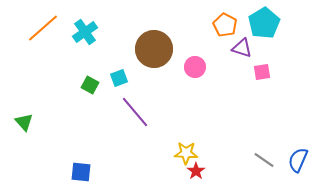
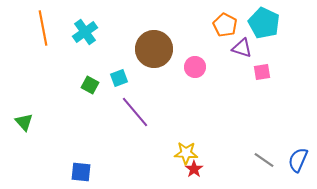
cyan pentagon: rotated 16 degrees counterclockwise
orange line: rotated 60 degrees counterclockwise
red star: moved 2 px left, 2 px up
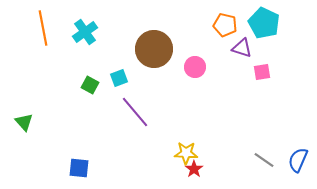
orange pentagon: rotated 15 degrees counterclockwise
blue square: moved 2 px left, 4 px up
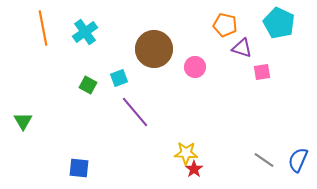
cyan pentagon: moved 15 px right
green square: moved 2 px left
green triangle: moved 1 px left, 1 px up; rotated 12 degrees clockwise
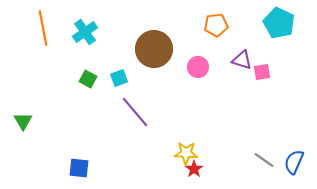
orange pentagon: moved 9 px left; rotated 20 degrees counterclockwise
purple triangle: moved 12 px down
pink circle: moved 3 px right
green square: moved 6 px up
blue semicircle: moved 4 px left, 2 px down
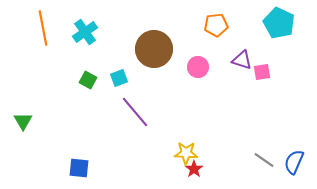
green square: moved 1 px down
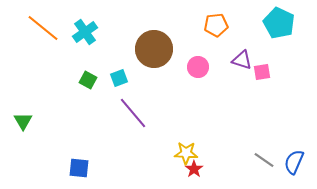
orange line: rotated 40 degrees counterclockwise
purple line: moved 2 px left, 1 px down
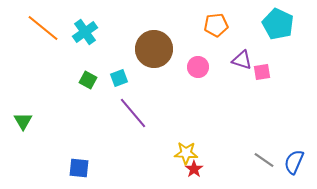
cyan pentagon: moved 1 px left, 1 px down
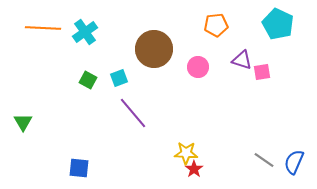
orange line: rotated 36 degrees counterclockwise
green triangle: moved 1 px down
